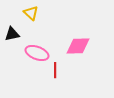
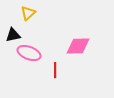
yellow triangle: moved 3 px left; rotated 35 degrees clockwise
black triangle: moved 1 px right, 1 px down
pink ellipse: moved 8 px left
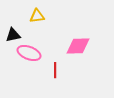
yellow triangle: moved 9 px right, 3 px down; rotated 35 degrees clockwise
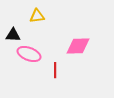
black triangle: rotated 14 degrees clockwise
pink ellipse: moved 1 px down
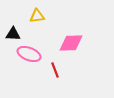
black triangle: moved 1 px up
pink diamond: moved 7 px left, 3 px up
red line: rotated 21 degrees counterclockwise
